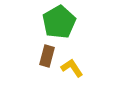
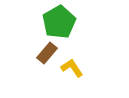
brown rectangle: moved 3 px up; rotated 25 degrees clockwise
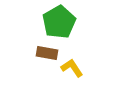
brown rectangle: rotated 60 degrees clockwise
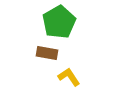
yellow L-shape: moved 3 px left, 9 px down
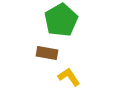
green pentagon: moved 2 px right, 2 px up
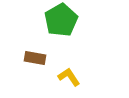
brown rectangle: moved 12 px left, 5 px down
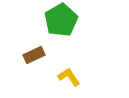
brown rectangle: moved 1 px left, 3 px up; rotated 35 degrees counterclockwise
